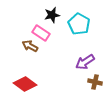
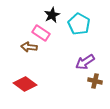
black star: rotated 14 degrees counterclockwise
brown arrow: moved 1 px left, 1 px down; rotated 21 degrees counterclockwise
brown cross: moved 1 px up
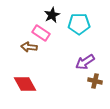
cyan pentagon: rotated 30 degrees counterclockwise
red diamond: rotated 25 degrees clockwise
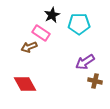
brown arrow: rotated 28 degrees counterclockwise
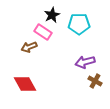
pink rectangle: moved 2 px right, 1 px up
purple arrow: rotated 18 degrees clockwise
brown cross: rotated 16 degrees clockwise
